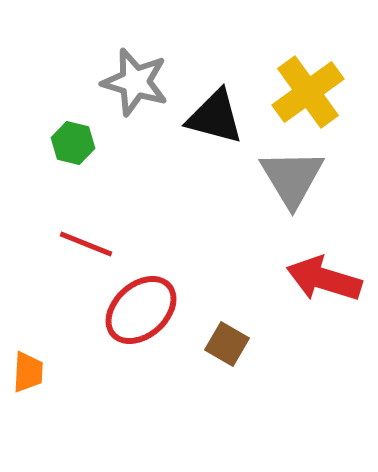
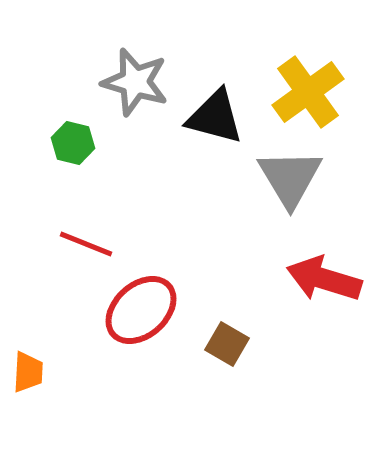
gray triangle: moved 2 px left
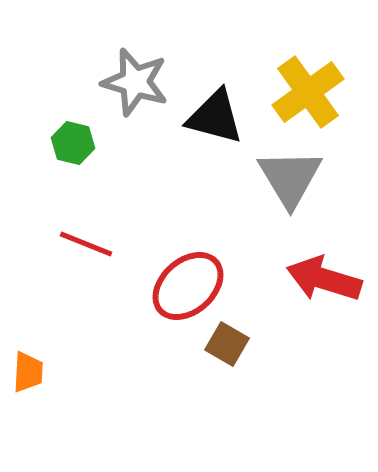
red ellipse: moved 47 px right, 24 px up
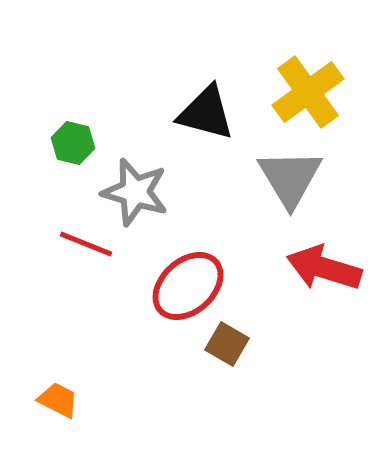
gray star: moved 110 px down
black triangle: moved 9 px left, 4 px up
red arrow: moved 11 px up
orange trapezoid: moved 30 px right, 28 px down; rotated 66 degrees counterclockwise
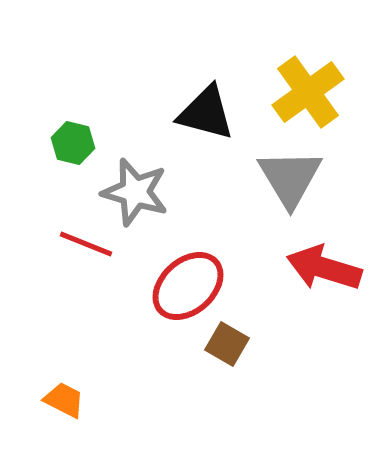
orange trapezoid: moved 6 px right
